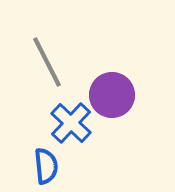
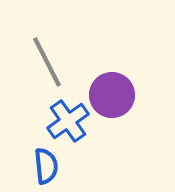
blue cross: moved 3 px left, 2 px up; rotated 12 degrees clockwise
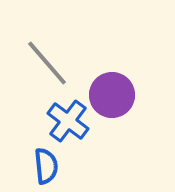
gray line: moved 1 px down; rotated 14 degrees counterclockwise
blue cross: rotated 18 degrees counterclockwise
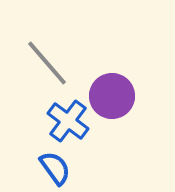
purple circle: moved 1 px down
blue semicircle: moved 9 px right, 2 px down; rotated 30 degrees counterclockwise
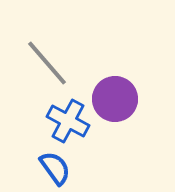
purple circle: moved 3 px right, 3 px down
blue cross: rotated 9 degrees counterclockwise
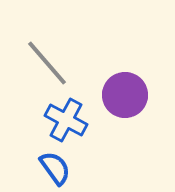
purple circle: moved 10 px right, 4 px up
blue cross: moved 2 px left, 1 px up
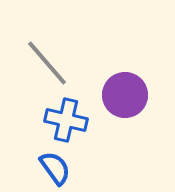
blue cross: rotated 15 degrees counterclockwise
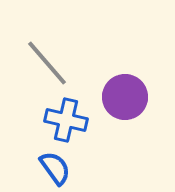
purple circle: moved 2 px down
